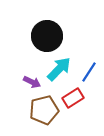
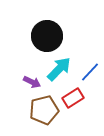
blue line: moved 1 px right; rotated 10 degrees clockwise
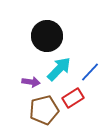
purple arrow: moved 1 px left; rotated 18 degrees counterclockwise
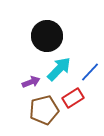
purple arrow: rotated 30 degrees counterclockwise
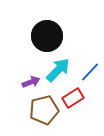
cyan arrow: moved 1 px left, 1 px down
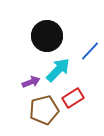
blue line: moved 21 px up
